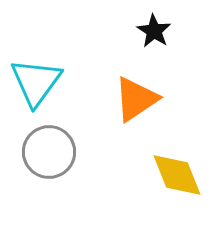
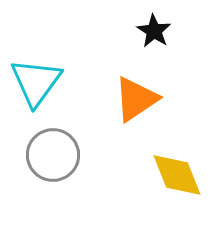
gray circle: moved 4 px right, 3 px down
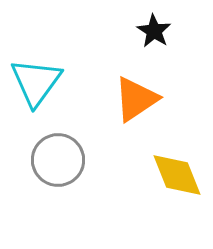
gray circle: moved 5 px right, 5 px down
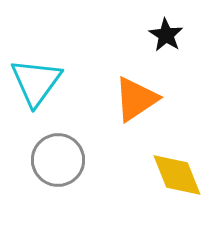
black star: moved 12 px right, 4 px down
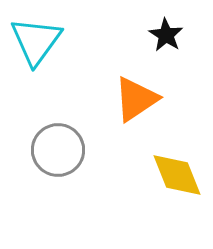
cyan triangle: moved 41 px up
gray circle: moved 10 px up
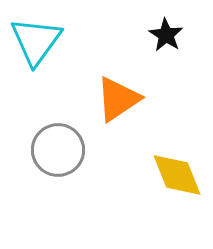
orange triangle: moved 18 px left
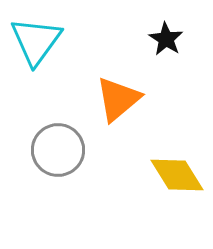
black star: moved 4 px down
orange triangle: rotated 6 degrees counterclockwise
yellow diamond: rotated 10 degrees counterclockwise
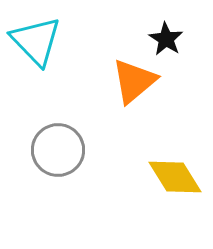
cyan triangle: rotated 20 degrees counterclockwise
orange triangle: moved 16 px right, 18 px up
yellow diamond: moved 2 px left, 2 px down
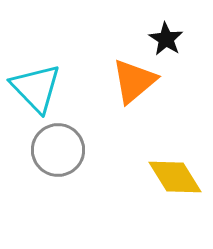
cyan triangle: moved 47 px down
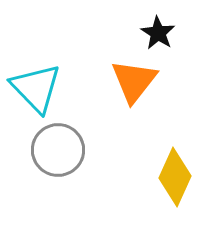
black star: moved 8 px left, 6 px up
orange triangle: rotated 12 degrees counterclockwise
yellow diamond: rotated 56 degrees clockwise
